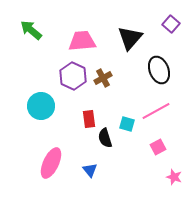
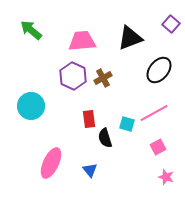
black triangle: rotated 28 degrees clockwise
black ellipse: rotated 60 degrees clockwise
cyan circle: moved 10 px left
pink line: moved 2 px left, 2 px down
pink star: moved 8 px left
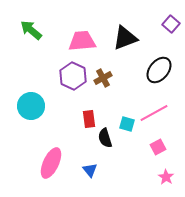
black triangle: moved 5 px left
pink star: rotated 14 degrees clockwise
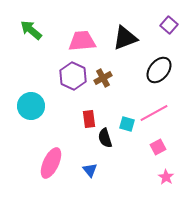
purple square: moved 2 px left, 1 px down
